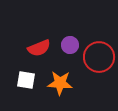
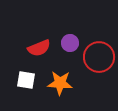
purple circle: moved 2 px up
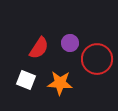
red semicircle: rotated 35 degrees counterclockwise
red circle: moved 2 px left, 2 px down
white square: rotated 12 degrees clockwise
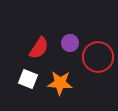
red circle: moved 1 px right, 2 px up
white square: moved 2 px right, 1 px up
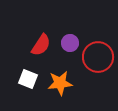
red semicircle: moved 2 px right, 3 px up
orange star: rotated 10 degrees counterclockwise
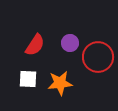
red semicircle: moved 6 px left
white square: rotated 18 degrees counterclockwise
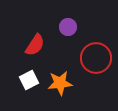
purple circle: moved 2 px left, 16 px up
red circle: moved 2 px left, 1 px down
white square: moved 1 px right, 1 px down; rotated 30 degrees counterclockwise
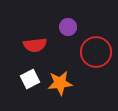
red semicircle: rotated 50 degrees clockwise
red circle: moved 6 px up
white square: moved 1 px right, 1 px up
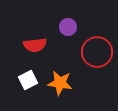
red circle: moved 1 px right
white square: moved 2 px left, 1 px down
orange star: rotated 15 degrees clockwise
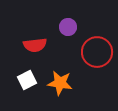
white square: moved 1 px left
